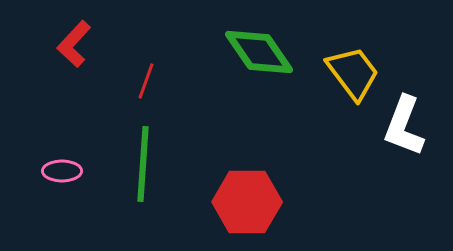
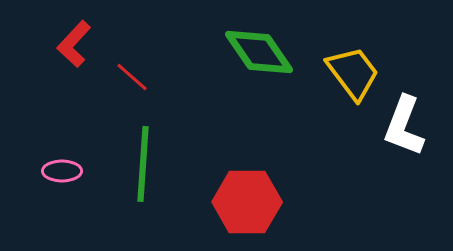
red line: moved 14 px left, 4 px up; rotated 69 degrees counterclockwise
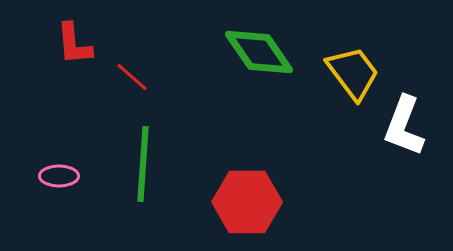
red L-shape: rotated 48 degrees counterclockwise
pink ellipse: moved 3 px left, 5 px down
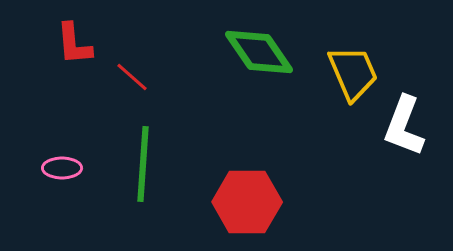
yellow trapezoid: rotated 14 degrees clockwise
pink ellipse: moved 3 px right, 8 px up
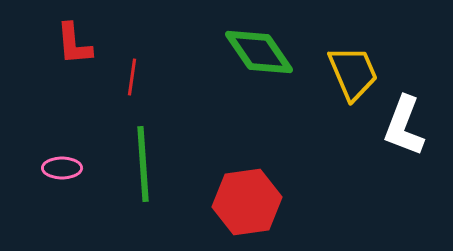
red line: rotated 57 degrees clockwise
green line: rotated 8 degrees counterclockwise
red hexagon: rotated 8 degrees counterclockwise
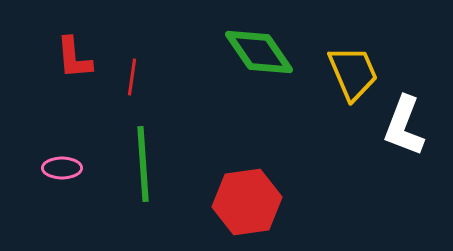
red L-shape: moved 14 px down
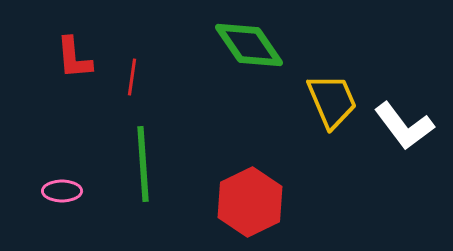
green diamond: moved 10 px left, 7 px up
yellow trapezoid: moved 21 px left, 28 px down
white L-shape: rotated 58 degrees counterclockwise
pink ellipse: moved 23 px down
red hexagon: moved 3 px right; rotated 18 degrees counterclockwise
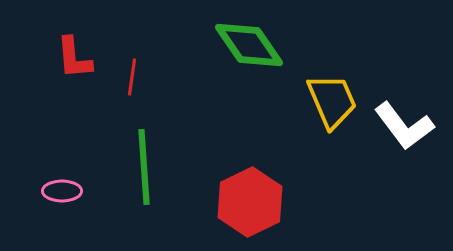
green line: moved 1 px right, 3 px down
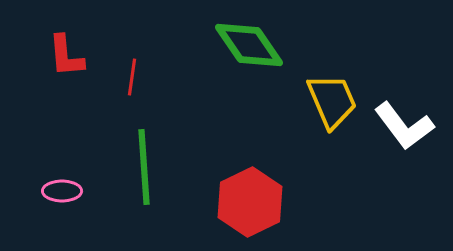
red L-shape: moved 8 px left, 2 px up
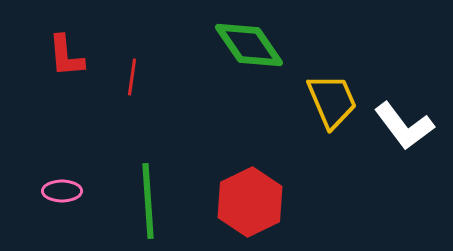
green line: moved 4 px right, 34 px down
